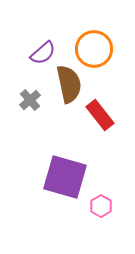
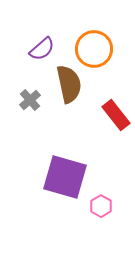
purple semicircle: moved 1 px left, 4 px up
red rectangle: moved 16 px right
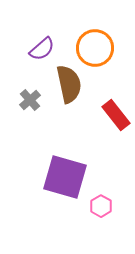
orange circle: moved 1 px right, 1 px up
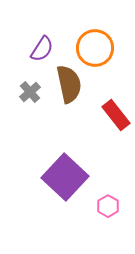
purple semicircle: rotated 16 degrees counterclockwise
gray cross: moved 8 px up
purple square: rotated 27 degrees clockwise
pink hexagon: moved 7 px right
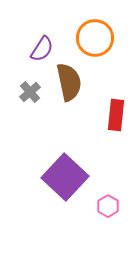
orange circle: moved 10 px up
brown semicircle: moved 2 px up
red rectangle: rotated 44 degrees clockwise
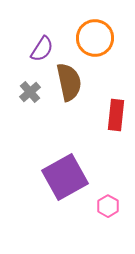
purple square: rotated 18 degrees clockwise
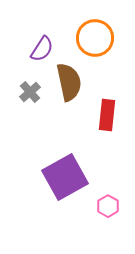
red rectangle: moved 9 px left
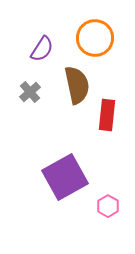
brown semicircle: moved 8 px right, 3 px down
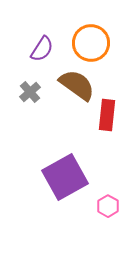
orange circle: moved 4 px left, 5 px down
brown semicircle: rotated 42 degrees counterclockwise
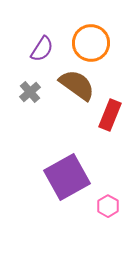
red rectangle: moved 3 px right; rotated 16 degrees clockwise
purple square: moved 2 px right
